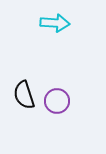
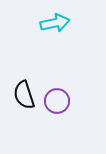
cyan arrow: rotated 16 degrees counterclockwise
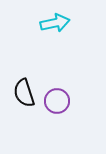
black semicircle: moved 2 px up
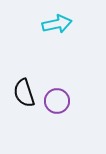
cyan arrow: moved 2 px right, 1 px down
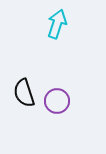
cyan arrow: rotated 60 degrees counterclockwise
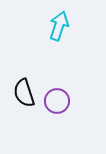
cyan arrow: moved 2 px right, 2 px down
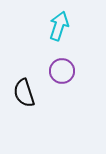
purple circle: moved 5 px right, 30 px up
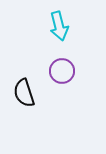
cyan arrow: rotated 148 degrees clockwise
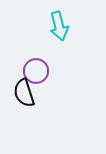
purple circle: moved 26 px left
